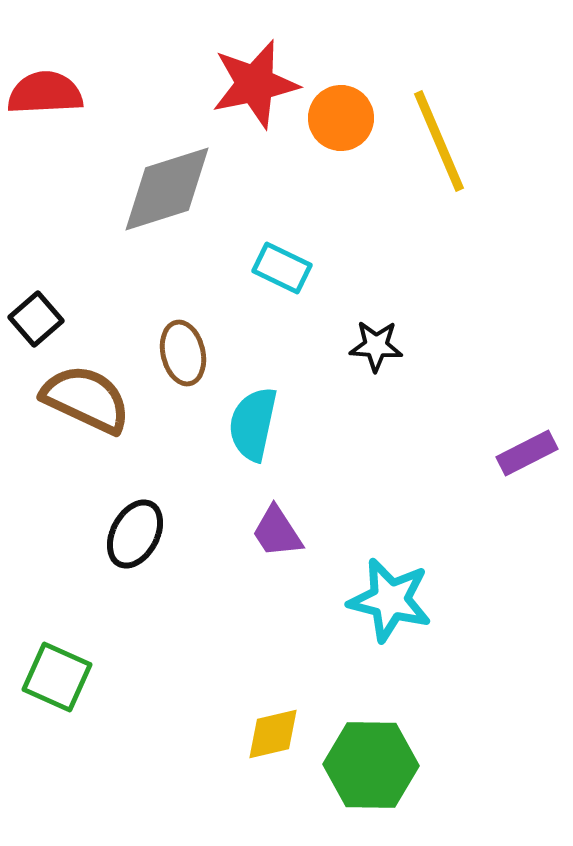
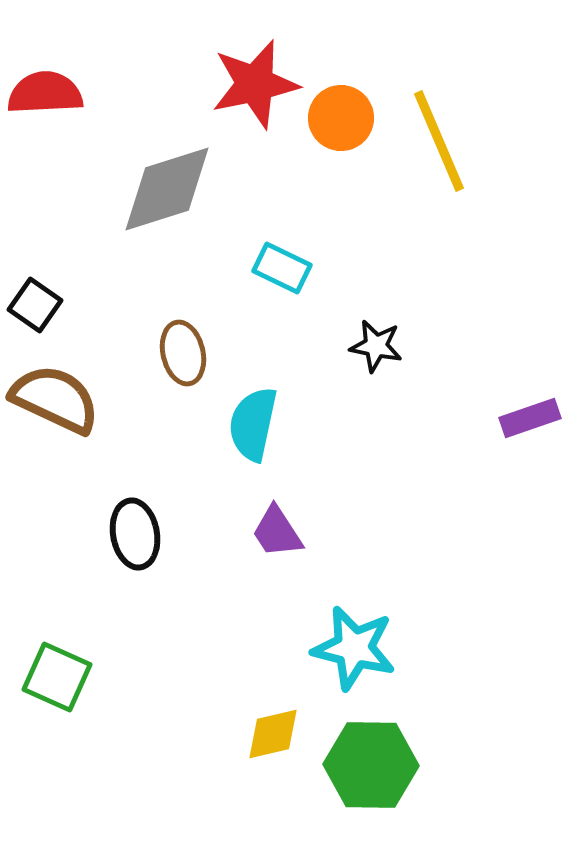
black square: moved 1 px left, 14 px up; rotated 14 degrees counterclockwise
black star: rotated 8 degrees clockwise
brown semicircle: moved 31 px left
purple rectangle: moved 3 px right, 35 px up; rotated 8 degrees clockwise
black ellipse: rotated 38 degrees counterclockwise
cyan star: moved 36 px left, 48 px down
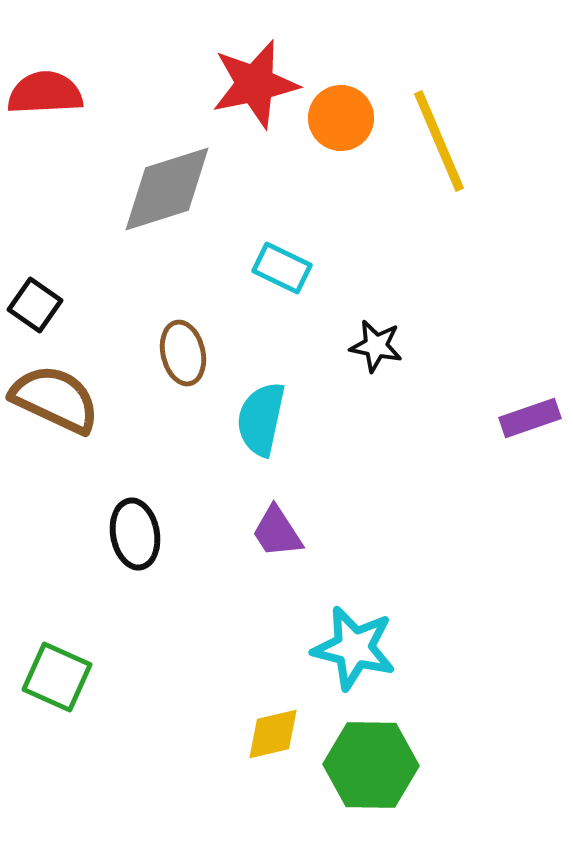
cyan semicircle: moved 8 px right, 5 px up
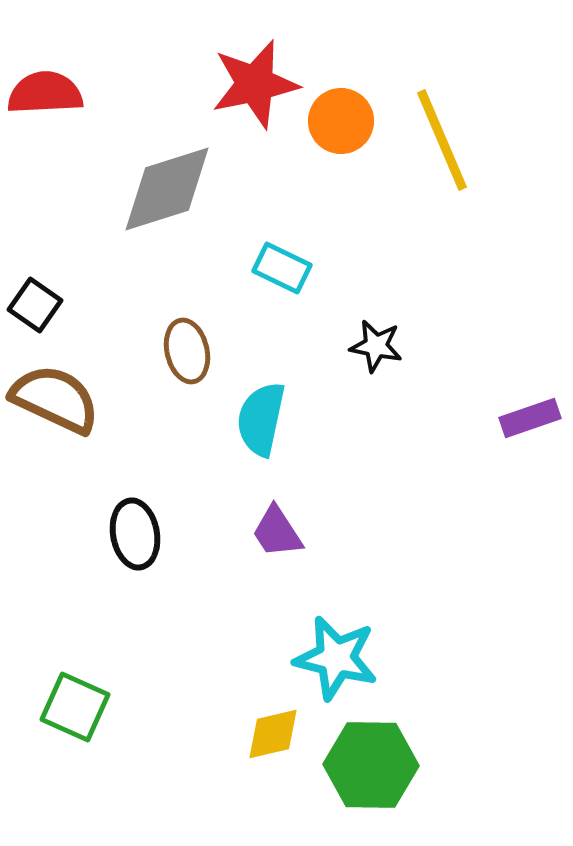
orange circle: moved 3 px down
yellow line: moved 3 px right, 1 px up
brown ellipse: moved 4 px right, 2 px up
cyan star: moved 18 px left, 10 px down
green square: moved 18 px right, 30 px down
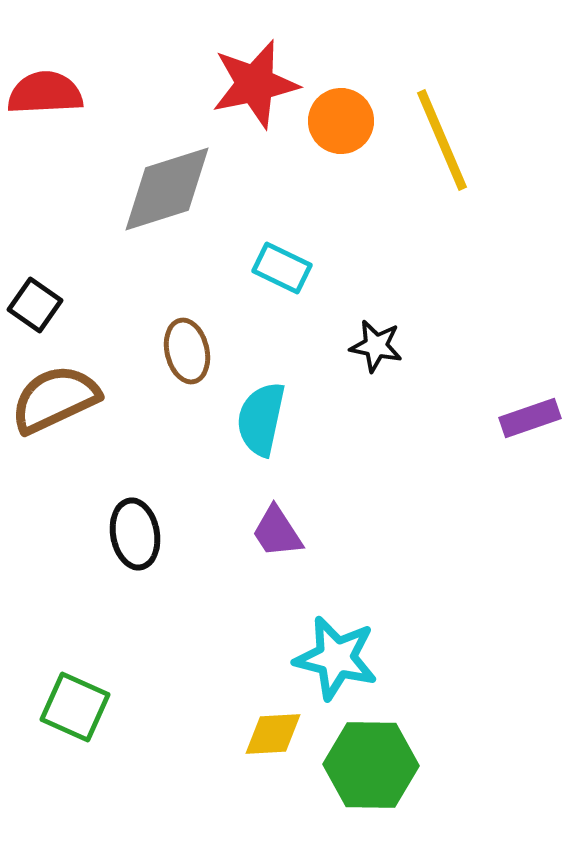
brown semicircle: rotated 50 degrees counterclockwise
yellow diamond: rotated 10 degrees clockwise
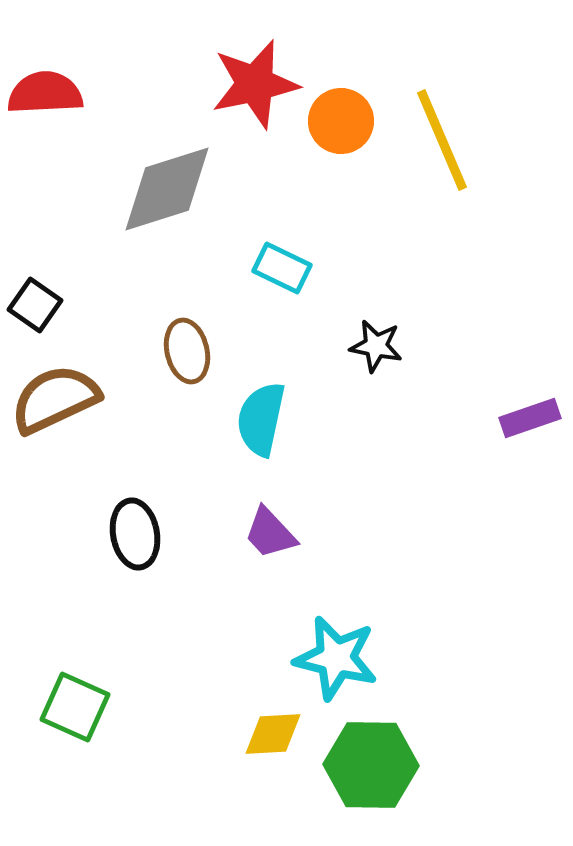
purple trapezoid: moved 7 px left, 1 px down; rotated 10 degrees counterclockwise
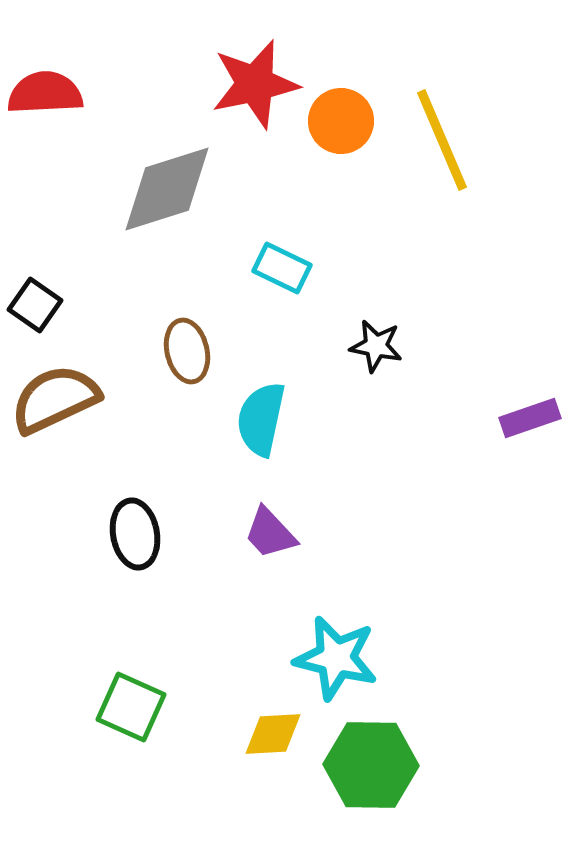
green square: moved 56 px right
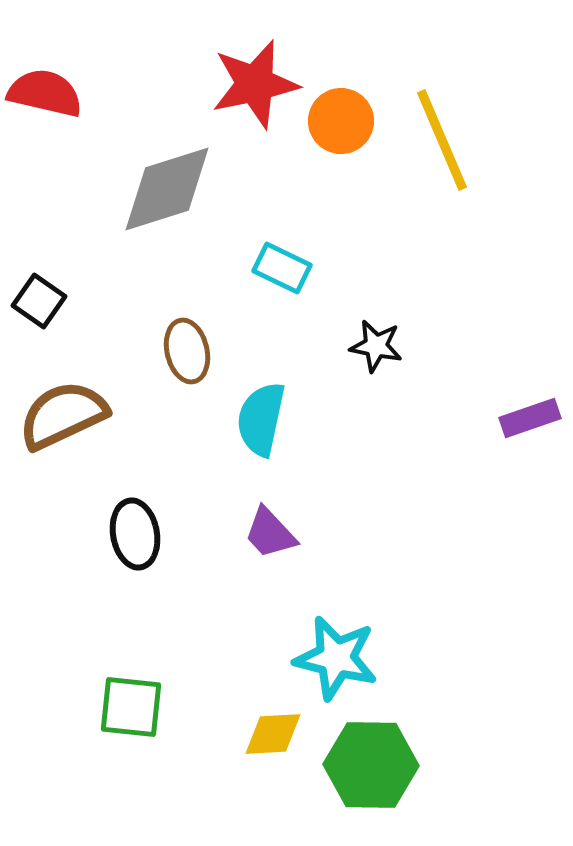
red semicircle: rotated 16 degrees clockwise
black square: moved 4 px right, 4 px up
brown semicircle: moved 8 px right, 16 px down
green square: rotated 18 degrees counterclockwise
